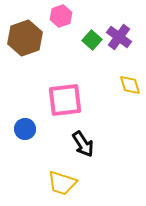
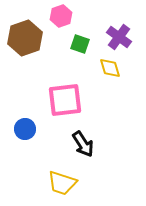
green square: moved 12 px left, 4 px down; rotated 24 degrees counterclockwise
yellow diamond: moved 20 px left, 17 px up
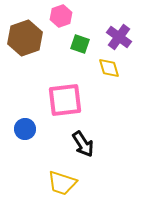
yellow diamond: moved 1 px left
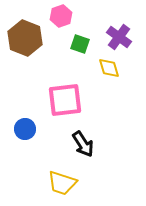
brown hexagon: rotated 20 degrees counterclockwise
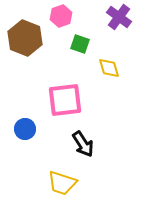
purple cross: moved 20 px up
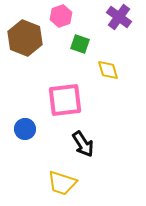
yellow diamond: moved 1 px left, 2 px down
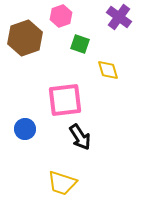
brown hexagon: rotated 20 degrees clockwise
black arrow: moved 3 px left, 7 px up
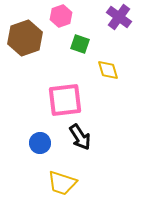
blue circle: moved 15 px right, 14 px down
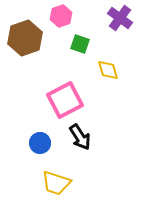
purple cross: moved 1 px right, 1 px down
pink square: rotated 21 degrees counterclockwise
yellow trapezoid: moved 6 px left
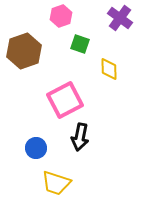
brown hexagon: moved 1 px left, 13 px down
yellow diamond: moved 1 px right, 1 px up; rotated 15 degrees clockwise
black arrow: rotated 44 degrees clockwise
blue circle: moved 4 px left, 5 px down
